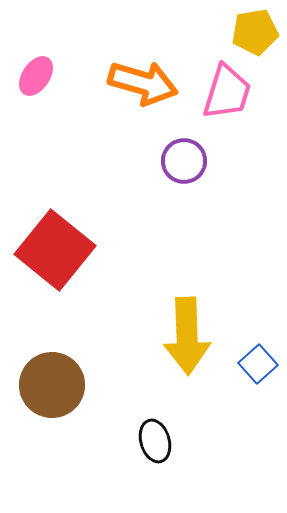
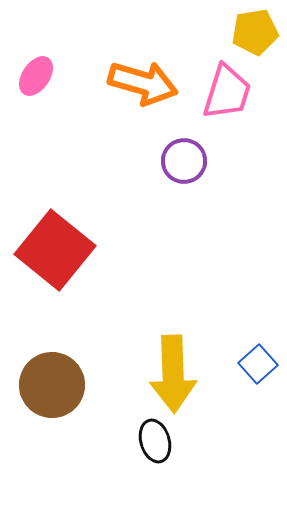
yellow arrow: moved 14 px left, 38 px down
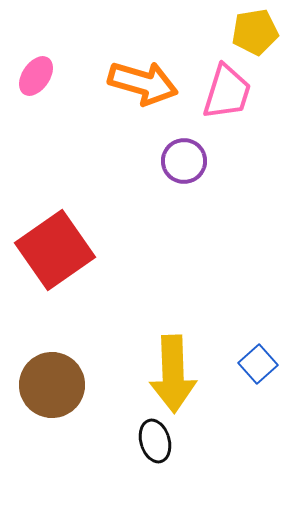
red square: rotated 16 degrees clockwise
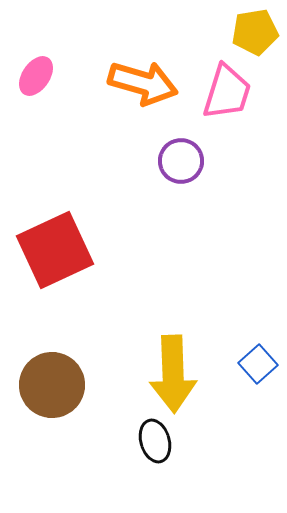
purple circle: moved 3 px left
red square: rotated 10 degrees clockwise
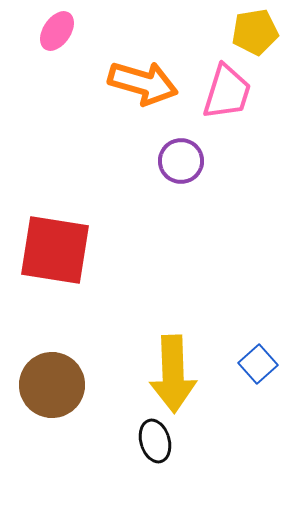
pink ellipse: moved 21 px right, 45 px up
red square: rotated 34 degrees clockwise
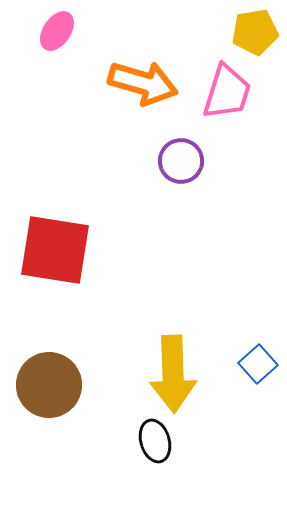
brown circle: moved 3 px left
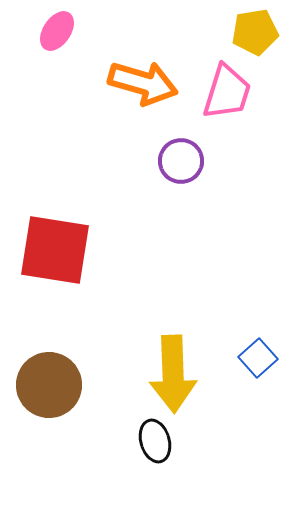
blue square: moved 6 px up
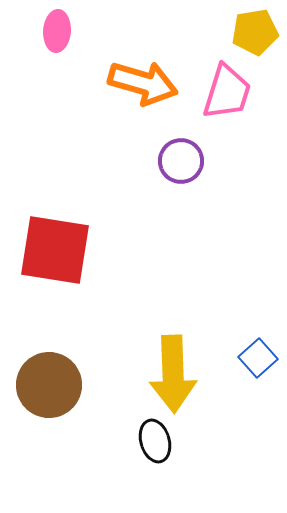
pink ellipse: rotated 30 degrees counterclockwise
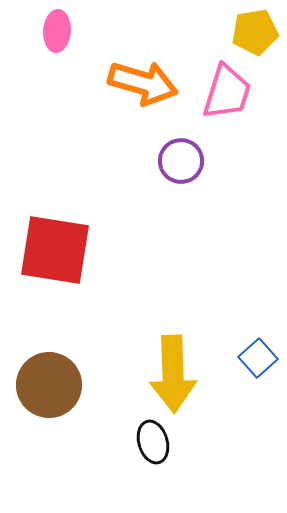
black ellipse: moved 2 px left, 1 px down
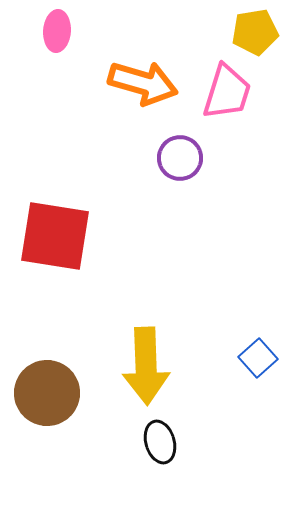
purple circle: moved 1 px left, 3 px up
red square: moved 14 px up
yellow arrow: moved 27 px left, 8 px up
brown circle: moved 2 px left, 8 px down
black ellipse: moved 7 px right
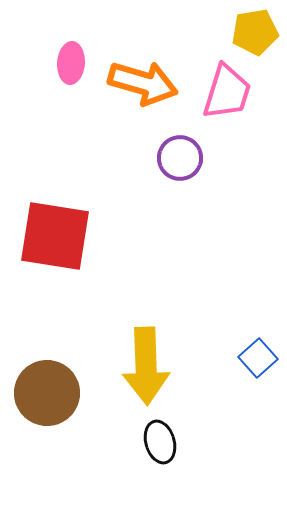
pink ellipse: moved 14 px right, 32 px down
